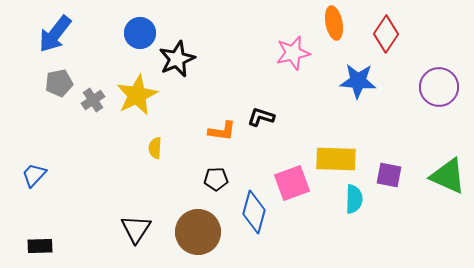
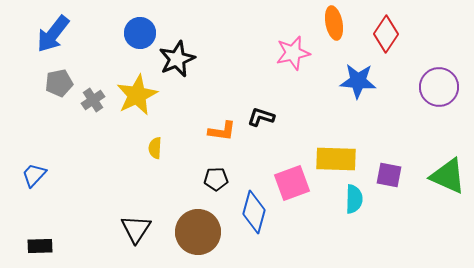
blue arrow: moved 2 px left
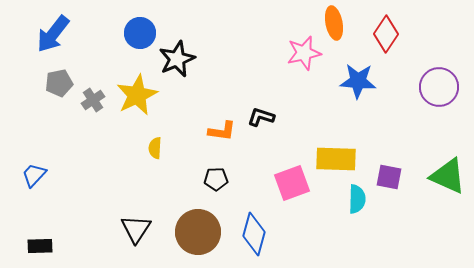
pink star: moved 11 px right
purple square: moved 2 px down
cyan semicircle: moved 3 px right
blue diamond: moved 22 px down
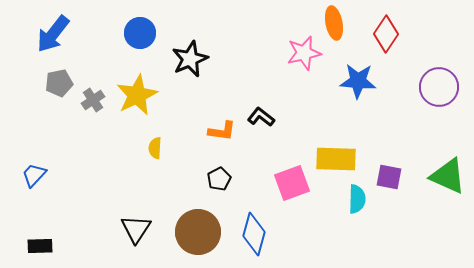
black star: moved 13 px right
black L-shape: rotated 20 degrees clockwise
black pentagon: moved 3 px right; rotated 25 degrees counterclockwise
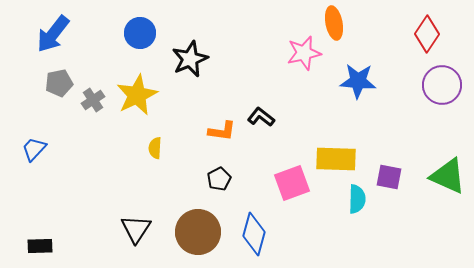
red diamond: moved 41 px right
purple circle: moved 3 px right, 2 px up
blue trapezoid: moved 26 px up
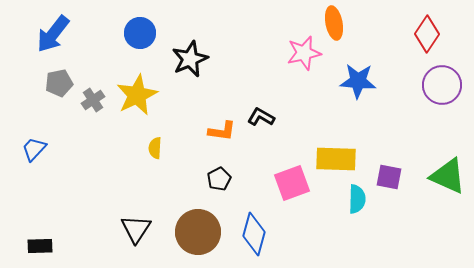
black L-shape: rotated 8 degrees counterclockwise
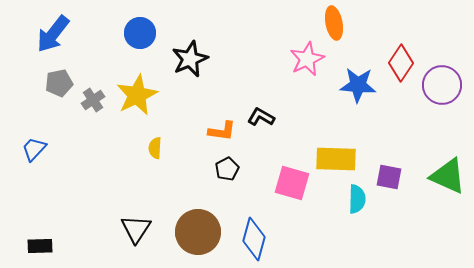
red diamond: moved 26 px left, 29 px down
pink star: moved 3 px right, 6 px down; rotated 12 degrees counterclockwise
blue star: moved 4 px down
black pentagon: moved 8 px right, 10 px up
pink square: rotated 36 degrees clockwise
blue diamond: moved 5 px down
